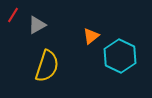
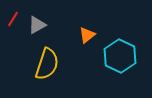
red line: moved 4 px down
orange triangle: moved 4 px left, 1 px up
yellow semicircle: moved 2 px up
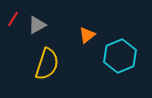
cyan hexagon: rotated 12 degrees clockwise
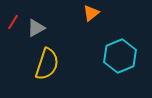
red line: moved 3 px down
gray triangle: moved 1 px left, 3 px down
orange triangle: moved 4 px right, 22 px up
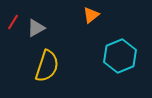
orange triangle: moved 2 px down
yellow semicircle: moved 2 px down
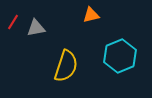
orange triangle: rotated 24 degrees clockwise
gray triangle: rotated 18 degrees clockwise
yellow semicircle: moved 19 px right
